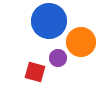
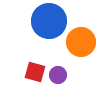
purple circle: moved 17 px down
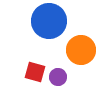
orange circle: moved 8 px down
purple circle: moved 2 px down
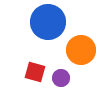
blue circle: moved 1 px left, 1 px down
purple circle: moved 3 px right, 1 px down
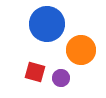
blue circle: moved 1 px left, 2 px down
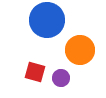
blue circle: moved 4 px up
orange circle: moved 1 px left
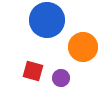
orange circle: moved 3 px right, 3 px up
red square: moved 2 px left, 1 px up
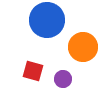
purple circle: moved 2 px right, 1 px down
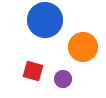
blue circle: moved 2 px left
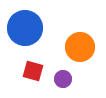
blue circle: moved 20 px left, 8 px down
orange circle: moved 3 px left
